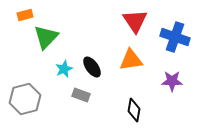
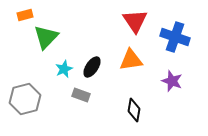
black ellipse: rotated 70 degrees clockwise
purple star: rotated 20 degrees clockwise
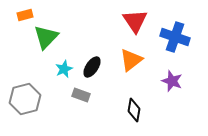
orange triangle: rotated 30 degrees counterclockwise
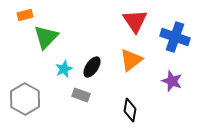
gray hexagon: rotated 16 degrees counterclockwise
black diamond: moved 4 px left
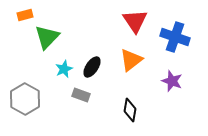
green triangle: moved 1 px right
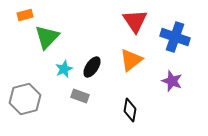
gray rectangle: moved 1 px left, 1 px down
gray hexagon: rotated 16 degrees clockwise
